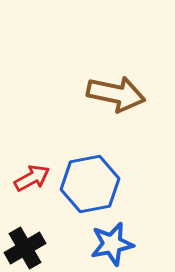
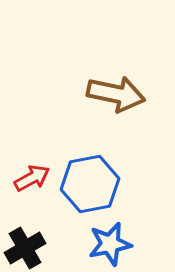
blue star: moved 2 px left
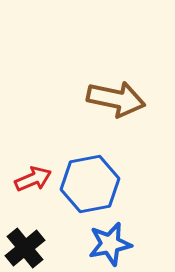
brown arrow: moved 5 px down
red arrow: moved 1 px right, 1 px down; rotated 6 degrees clockwise
black cross: rotated 9 degrees counterclockwise
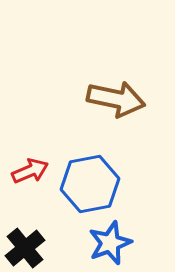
red arrow: moved 3 px left, 8 px up
blue star: moved 1 px up; rotated 9 degrees counterclockwise
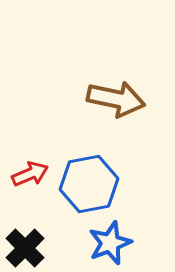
red arrow: moved 3 px down
blue hexagon: moved 1 px left
black cross: rotated 6 degrees counterclockwise
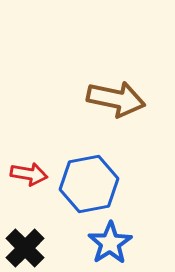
red arrow: moved 1 px left; rotated 33 degrees clockwise
blue star: rotated 12 degrees counterclockwise
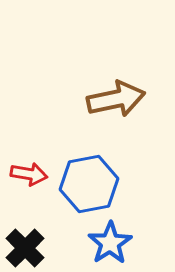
brown arrow: rotated 24 degrees counterclockwise
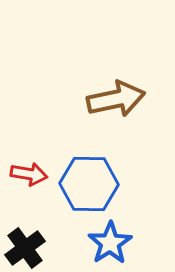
blue hexagon: rotated 12 degrees clockwise
black cross: rotated 9 degrees clockwise
